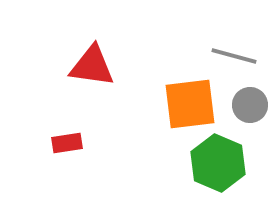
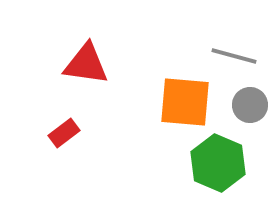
red triangle: moved 6 px left, 2 px up
orange square: moved 5 px left, 2 px up; rotated 12 degrees clockwise
red rectangle: moved 3 px left, 10 px up; rotated 28 degrees counterclockwise
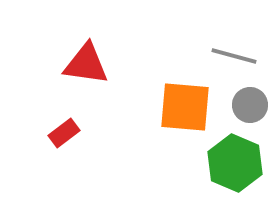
orange square: moved 5 px down
green hexagon: moved 17 px right
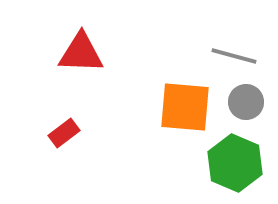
red triangle: moved 5 px left, 11 px up; rotated 6 degrees counterclockwise
gray circle: moved 4 px left, 3 px up
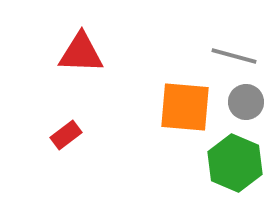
red rectangle: moved 2 px right, 2 px down
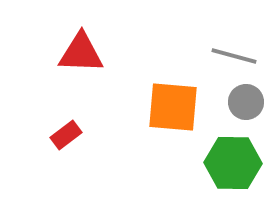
orange square: moved 12 px left
green hexagon: moved 2 px left; rotated 22 degrees counterclockwise
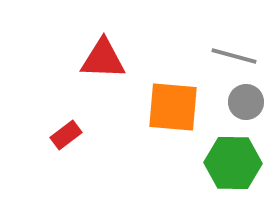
red triangle: moved 22 px right, 6 px down
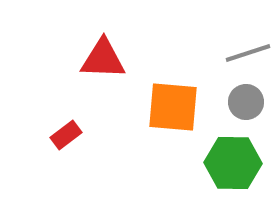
gray line: moved 14 px right, 3 px up; rotated 33 degrees counterclockwise
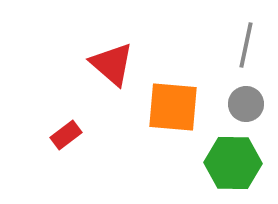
gray line: moved 2 px left, 8 px up; rotated 60 degrees counterclockwise
red triangle: moved 9 px right, 5 px down; rotated 39 degrees clockwise
gray circle: moved 2 px down
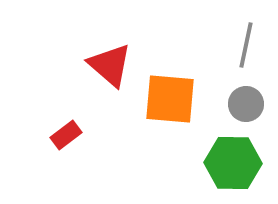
red triangle: moved 2 px left, 1 px down
orange square: moved 3 px left, 8 px up
